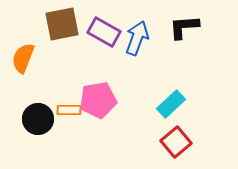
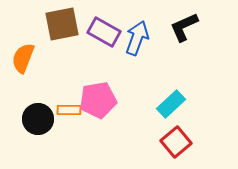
black L-shape: rotated 20 degrees counterclockwise
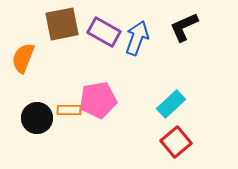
black circle: moved 1 px left, 1 px up
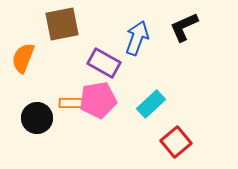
purple rectangle: moved 31 px down
cyan rectangle: moved 20 px left
orange rectangle: moved 2 px right, 7 px up
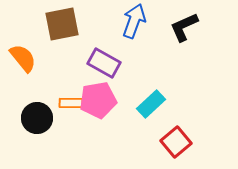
blue arrow: moved 3 px left, 17 px up
orange semicircle: rotated 120 degrees clockwise
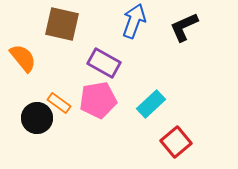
brown square: rotated 24 degrees clockwise
orange rectangle: moved 12 px left; rotated 35 degrees clockwise
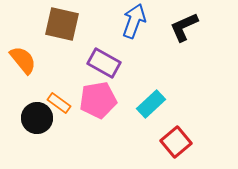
orange semicircle: moved 2 px down
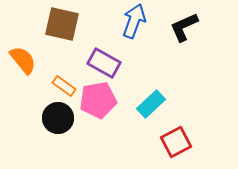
orange rectangle: moved 5 px right, 17 px up
black circle: moved 21 px right
red square: rotated 12 degrees clockwise
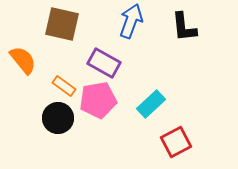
blue arrow: moved 3 px left
black L-shape: rotated 72 degrees counterclockwise
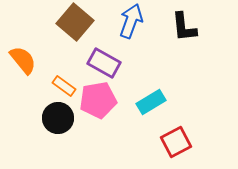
brown square: moved 13 px right, 2 px up; rotated 27 degrees clockwise
cyan rectangle: moved 2 px up; rotated 12 degrees clockwise
